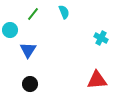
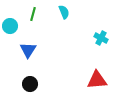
green line: rotated 24 degrees counterclockwise
cyan circle: moved 4 px up
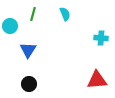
cyan semicircle: moved 1 px right, 2 px down
cyan cross: rotated 24 degrees counterclockwise
black circle: moved 1 px left
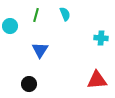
green line: moved 3 px right, 1 px down
blue triangle: moved 12 px right
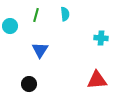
cyan semicircle: rotated 16 degrees clockwise
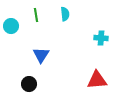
green line: rotated 24 degrees counterclockwise
cyan circle: moved 1 px right
blue triangle: moved 1 px right, 5 px down
